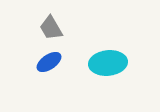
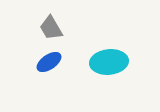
cyan ellipse: moved 1 px right, 1 px up
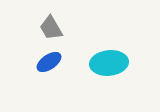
cyan ellipse: moved 1 px down
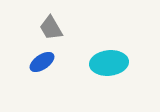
blue ellipse: moved 7 px left
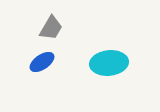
gray trapezoid: rotated 120 degrees counterclockwise
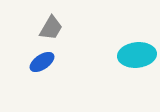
cyan ellipse: moved 28 px right, 8 px up
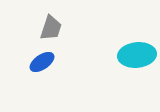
gray trapezoid: rotated 12 degrees counterclockwise
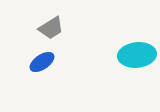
gray trapezoid: rotated 40 degrees clockwise
